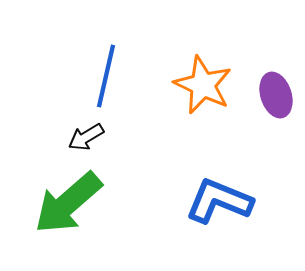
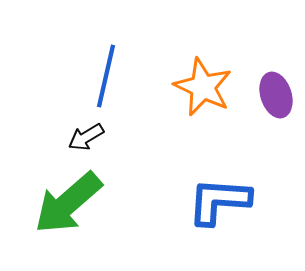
orange star: moved 2 px down
blue L-shape: rotated 18 degrees counterclockwise
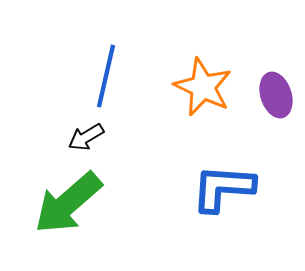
blue L-shape: moved 4 px right, 13 px up
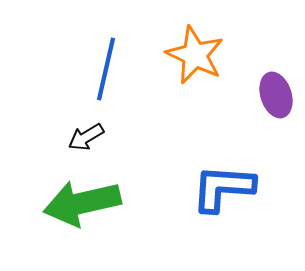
blue line: moved 7 px up
orange star: moved 8 px left, 32 px up
green arrow: moved 14 px right; rotated 28 degrees clockwise
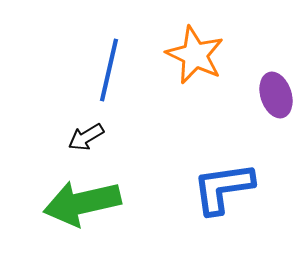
blue line: moved 3 px right, 1 px down
blue L-shape: rotated 12 degrees counterclockwise
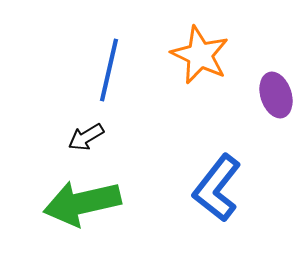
orange star: moved 5 px right
blue L-shape: moved 6 px left; rotated 44 degrees counterclockwise
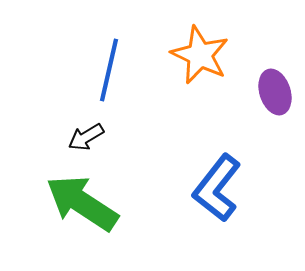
purple ellipse: moved 1 px left, 3 px up
green arrow: rotated 46 degrees clockwise
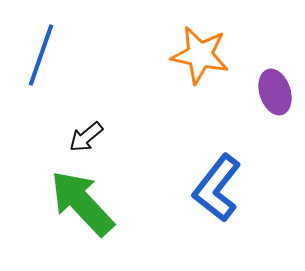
orange star: rotated 14 degrees counterclockwise
blue line: moved 68 px left, 15 px up; rotated 6 degrees clockwise
black arrow: rotated 9 degrees counterclockwise
green arrow: rotated 14 degrees clockwise
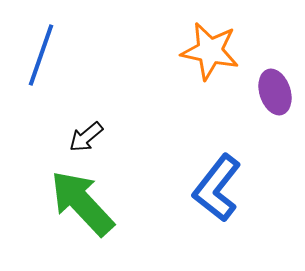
orange star: moved 10 px right, 4 px up
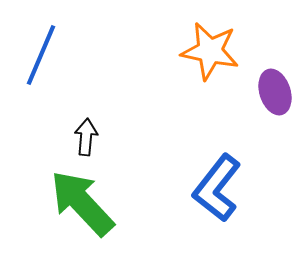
blue line: rotated 4 degrees clockwise
black arrow: rotated 135 degrees clockwise
